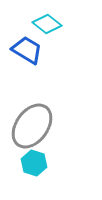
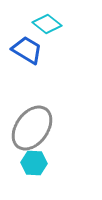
gray ellipse: moved 2 px down
cyan hexagon: rotated 15 degrees counterclockwise
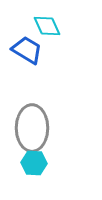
cyan diamond: moved 2 px down; rotated 28 degrees clockwise
gray ellipse: rotated 36 degrees counterclockwise
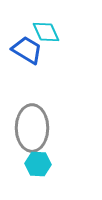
cyan diamond: moved 1 px left, 6 px down
cyan hexagon: moved 4 px right, 1 px down
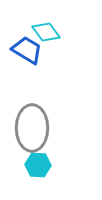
cyan diamond: rotated 12 degrees counterclockwise
cyan hexagon: moved 1 px down
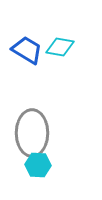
cyan diamond: moved 14 px right, 15 px down; rotated 44 degrees counterclockwise
gray ellipse: moved 5 px down
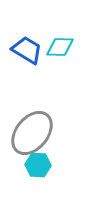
cyan diamond: rotated 8 degrees counterclockwise
gray ellipse: rotated 39 degrees clockwise
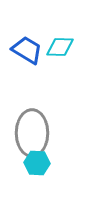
gray ellipse: rotated 39 degrees counterclockwise
cyan hexagon: moved 1 px left, 2 px up
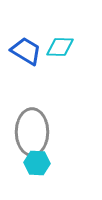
blue trapezoid: moved 1 px left, 1 px down
gray ellipse: moved 1 px up
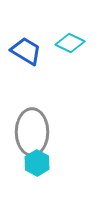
cyan diamond: moved 10 px right, 4 px up; rotated 24 degrees clockwise
cyan hexagon: rotated 25 degrees clockwise
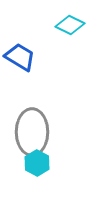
cyan diamond: moved 18 px up
blue trapezoid: moved 6 px left, 6 px down
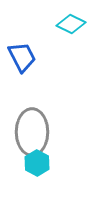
cyan diamond: moved 1 px right, 1 px up
blue trapezoid: moved 2 px right; rotated 32 degrees clockwise
